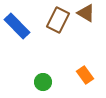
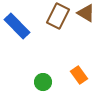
brown rectangle: moved 4 px up
orange rectangle: moved 6 px left
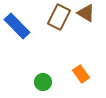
brown rectangle: moved 1 px right, 1 px down
orange rectangle: moved 2 px right, 1 px up
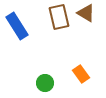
brown rectangle: rotated 40 degrees counterclockwise
blue rectangle: rotated 12 degrees clockwise
green circle: moved 2 px right, 1 px down
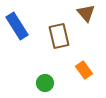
brown triangle: rotated 18 degrees clockwise
brown rectangle: moved 19 px down
orange rectangle: moved 3 px right, 4 px up
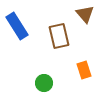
brown triangle: moved 1 px left, 1 px down
orange rectangle: rotated 18 degrees clockwise
green circle: moved 1 px left
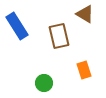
brown triangle: rotated 18 degrees counterclockwise
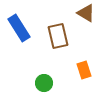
brown triangle: moved 1 px right, 1 px up
blue rectangle: moved 2 px right, 2 px down
brown rectangle: moved 1 px left
